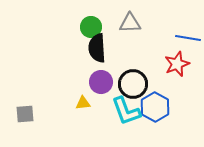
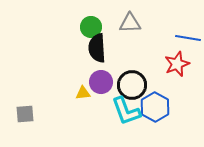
black circle: moved 1 px left, 1 px down
yellow triangle: moved 10 px up
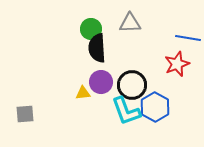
green circle: moved 2 px down
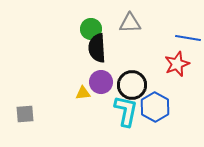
cyan L-shape: rotated 148 degrees counterclockwise
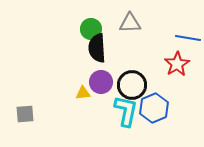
red star: rotated 10 degrees counterclockwise
blue hexagon: moved 1 px left, 1 px down; rotated 8 degrees clockwise
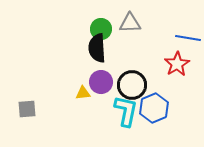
green circle: moved 10 px right
gray square: moved 2 px right, 5 px up
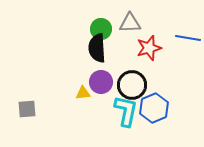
red star: moved 28 px left, 16 px up; rotated 15 degrees clockwise
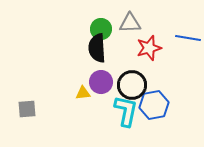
blue hexagon: moved 3 px up; rotated 12 degrees clockwise
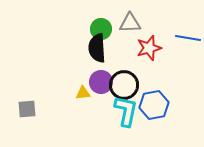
black circle: moved 8 px left
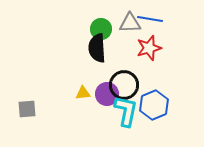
blue line: moved 38 px left, 19 px up
purple circle: moved 6 px right, 12 px down
blue hexagon: rotated 12 degrees counterclockwise
